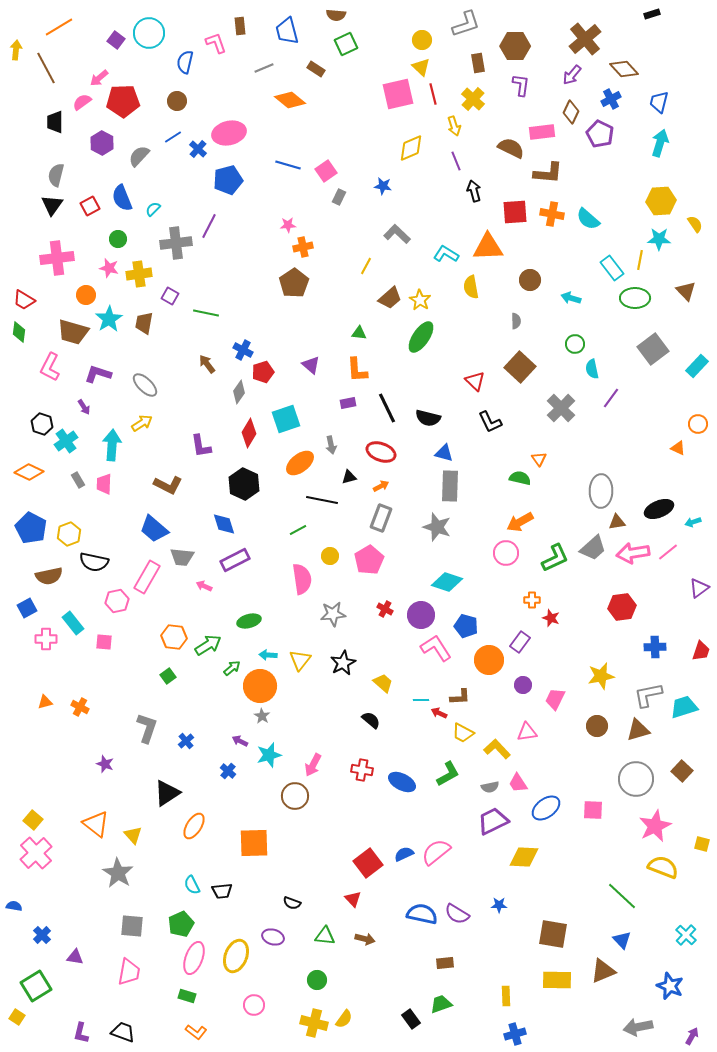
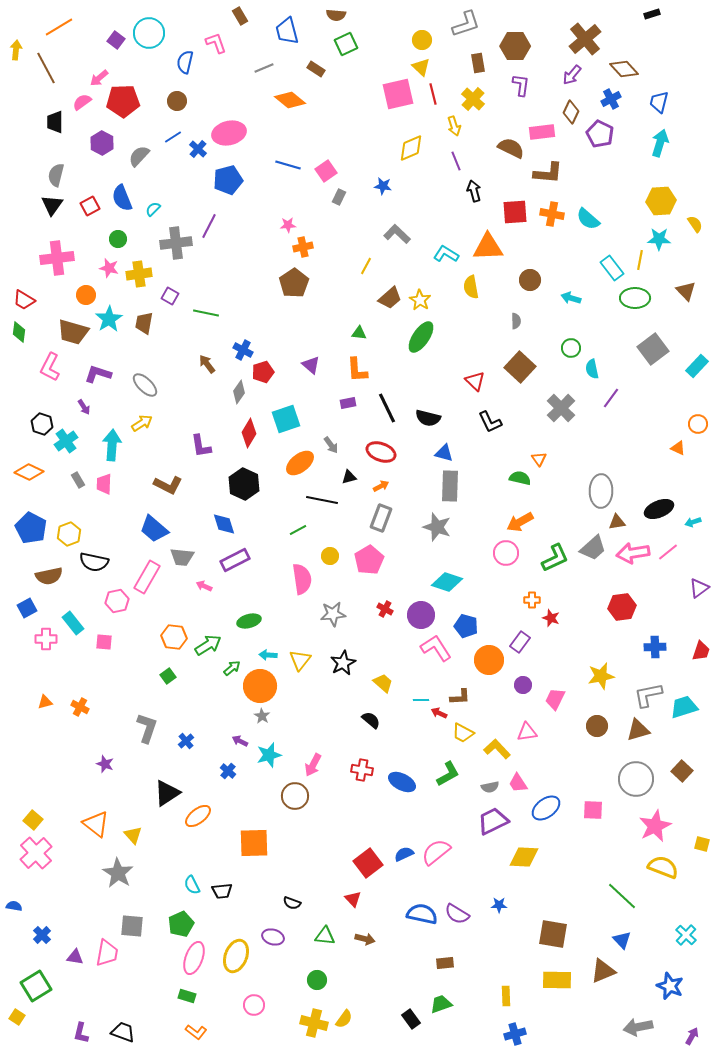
brown rectangle at (240, 26): moved 10 px up; rotated 24 degrees counterclockwise
green circle at (575, 344): moved 4 px left, 4 px down
gray arrow at (331, 445): rotated 24 degrees counterclockwise
orange ellipse at (194, 826): moved 4 px right, 10 px up; rotated 20 degrees clockwise
pink trapezoid at (129, 972): moved 22 px left, 19 px up
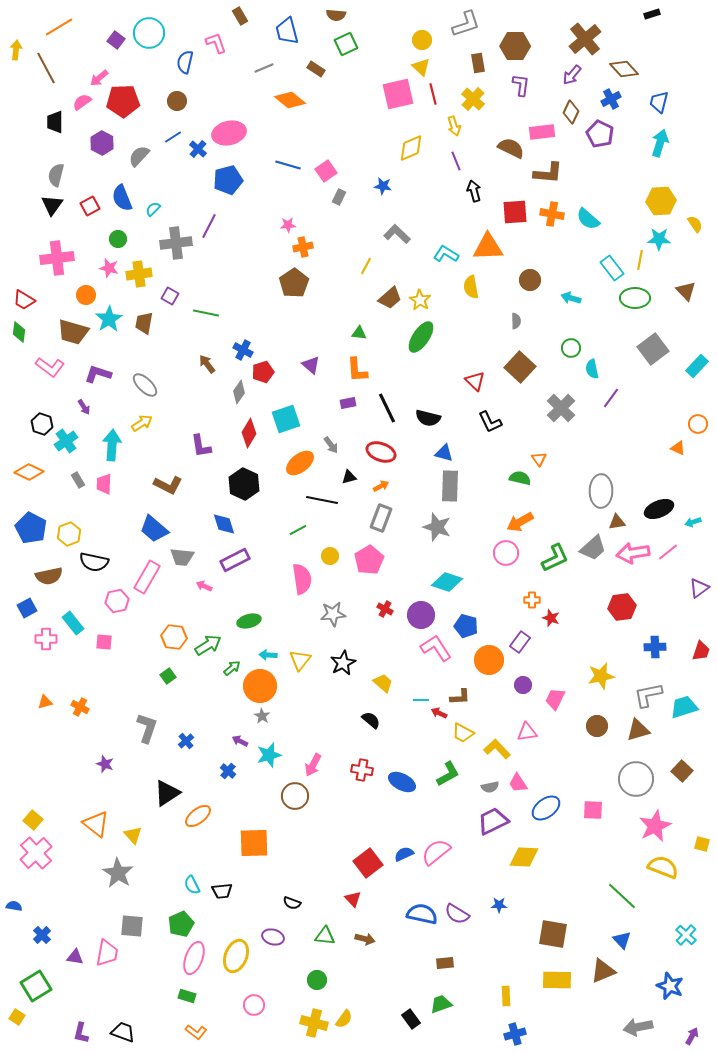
pink L-shape at (50, 367): rotated 80 degrees counterclockwise
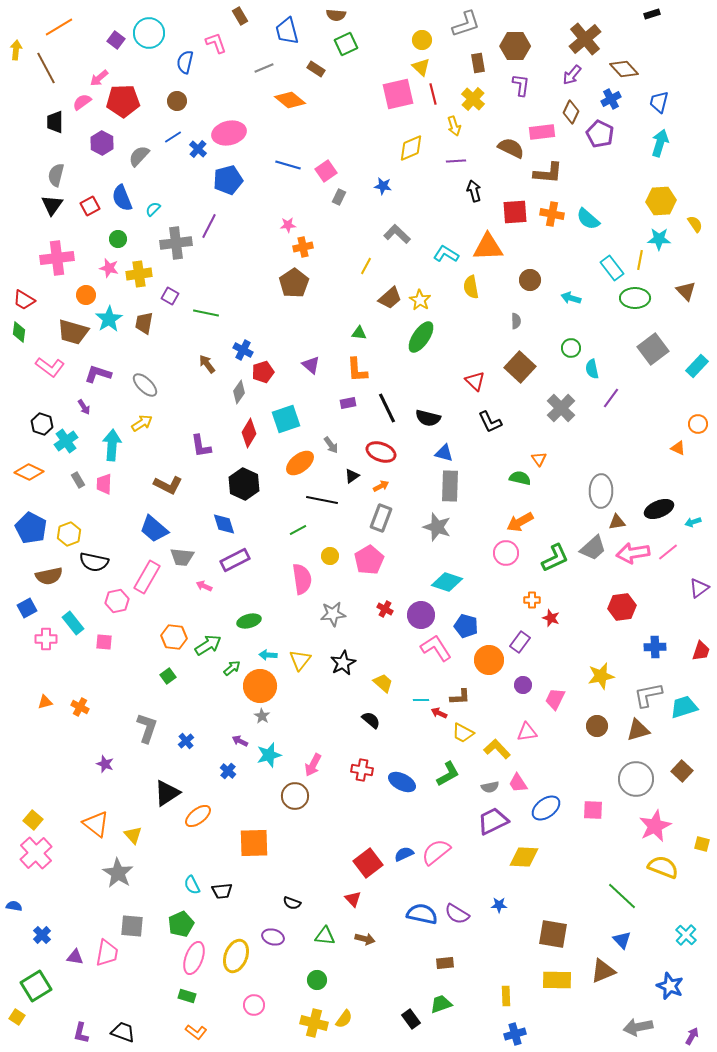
purple line at (456, 161): rotated 72 degrees counterclockwise
black triangle at (349, 477): moved 3 px right, 1 px up; rotated 21 degrees counterclockwise
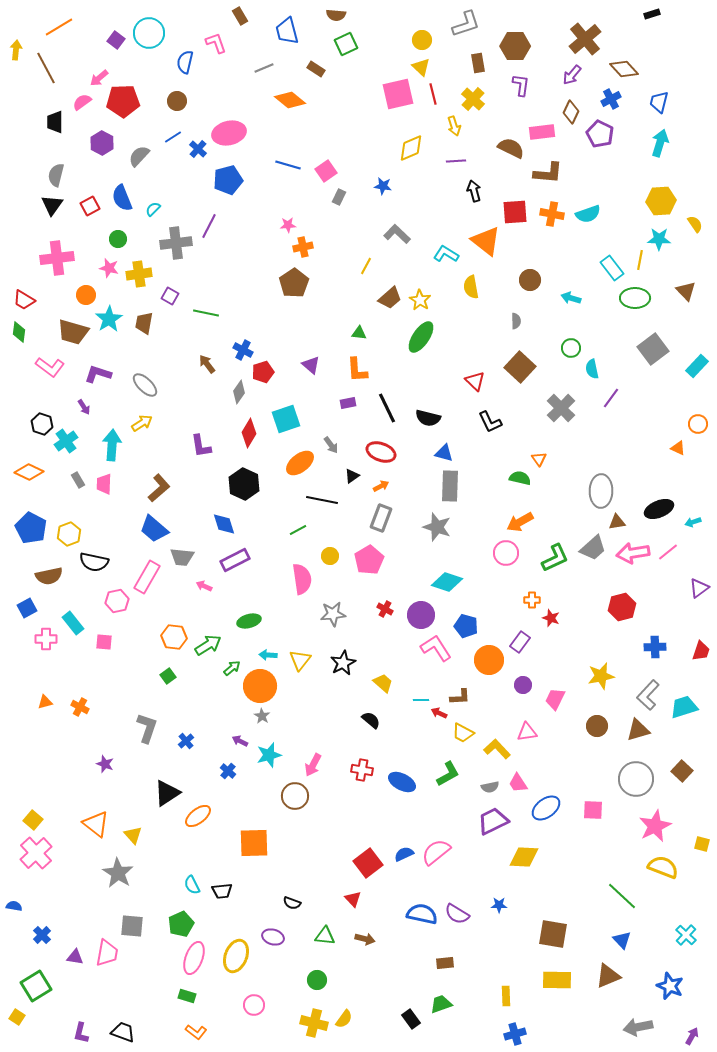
cyan semicircle at (588, 219): moved 5 px up; rotated 60 degrees counterclockwise
orange triangle at (488, 247): moved 2 px left, 6 px up; rotated 40 degrees clockwise
brown L-shape at (168, 485): moved 9 px left, 3 px down; rotated 68 degrees counterclockwise
red hexagon at (622, 607): rotated 8 degrees counterclockwise
gray L-shape at (648, 695): rotated 36 degrees counterclockwise
brown triangle at (603, 971): moved 5 px right, 5 px down
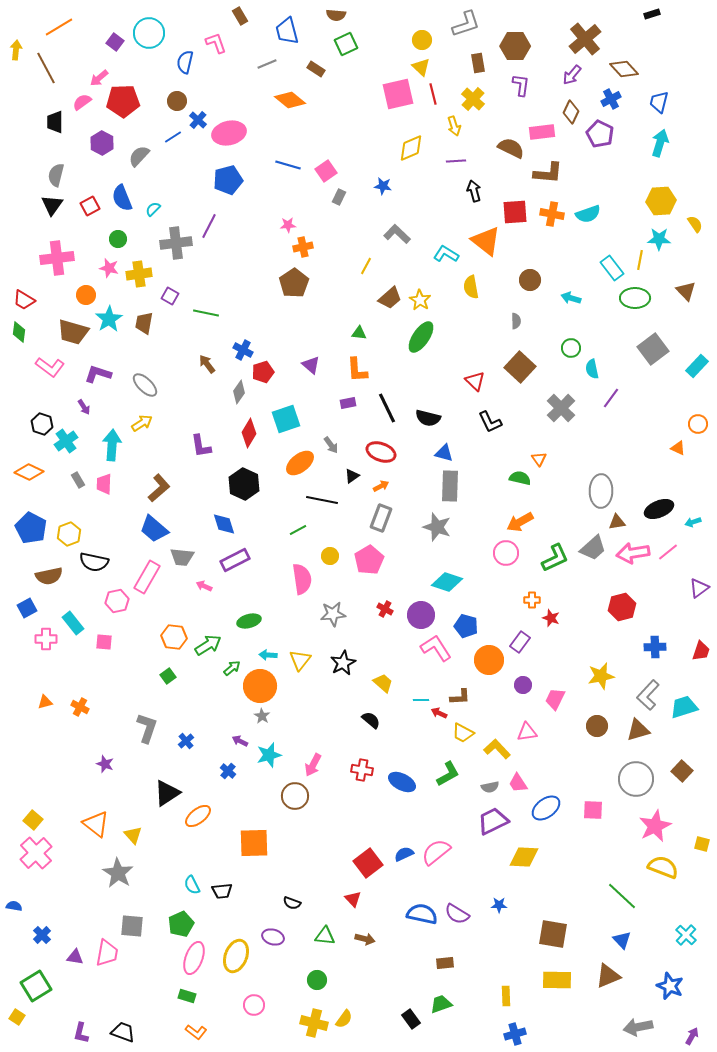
purple square at (116, 40): moved 1 px left, 2 px down
gray line at (264, 68): moved 3 px right, 4 px up
blue cross at (198, 149): moved 29 px up
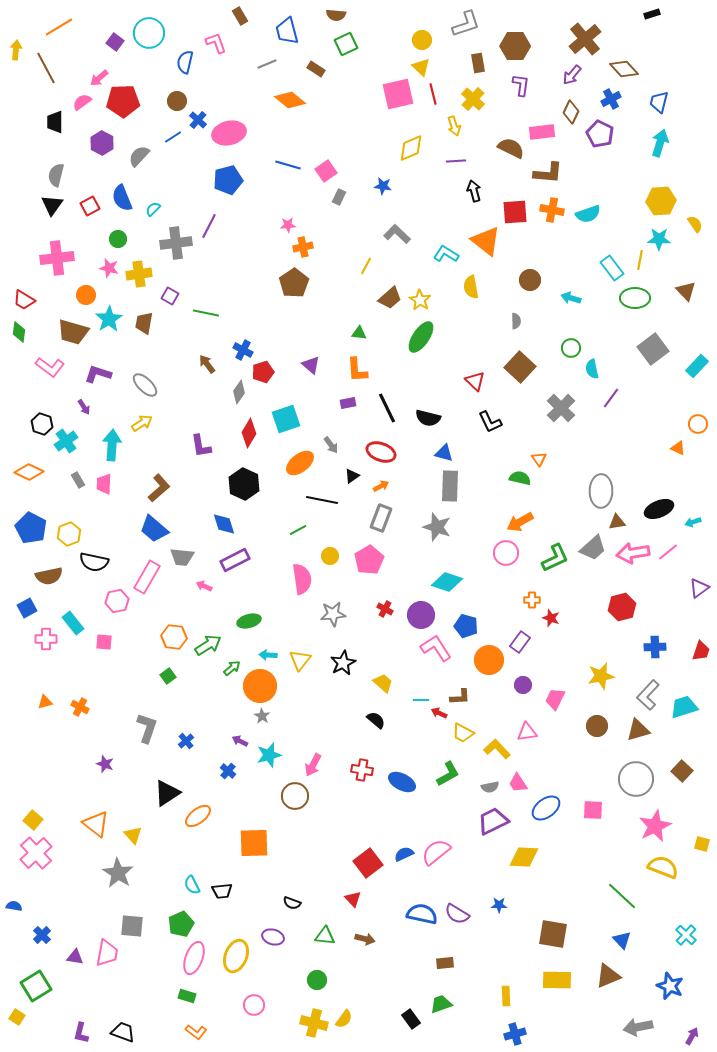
orange cross at (552, 214): moved 4 px up
black semicircle at (371, 720): moved 5 px right
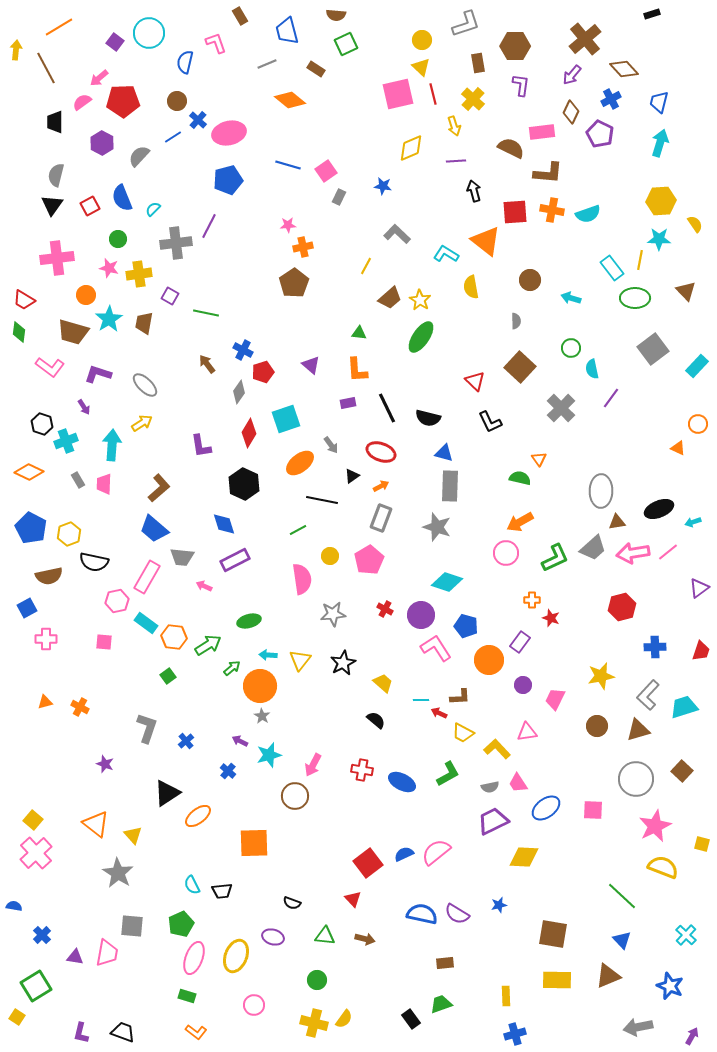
cyan cross at (66, 441): rotated 15 degrees clockwise
cyan rectangle at (73, 623): moved 73 px right; rotated 15 degrees counterclockwise
blue star at (499, 905): rotated 14 degrees counterclockwise
